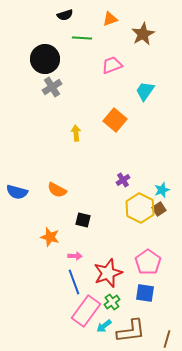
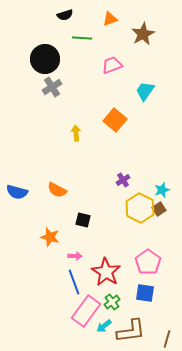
red star: moved 2 px left, 1 px up; rotated 20 degrees counterclockwise
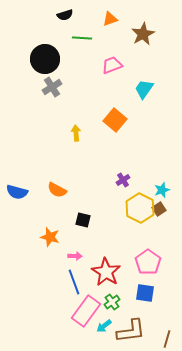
cyan trapezoid: moved 1 px left, 2 px up
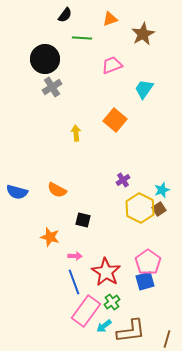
black semicircle: rotated 35 degrees counterclockwise
blue square: moved 12 px up; rotated 24 degrees counterclockwise
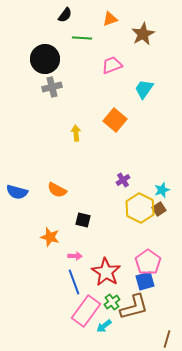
gray cross: rotated 18 degrees clockwise
brown L-shape: moved 3 px right, 24 px up; rotated 8 degrees counterclockwise
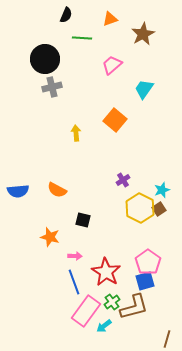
black semicircle: moved 1 px right; rotated 14 degrees counterclockwise
pink trapezoid: rotated 20 degrees counterclockwise
blue semicircle: moved 1 px right, 1 px up; rotated 20 degrees counterclockwise
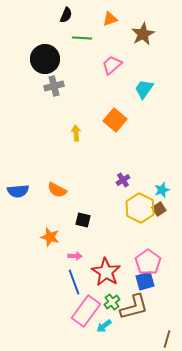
gray cross: moved 2 px right, 1 px up
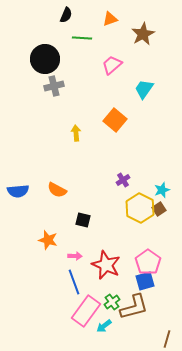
orange star: moved 2 px left, 3 px down
red star: moved 7 px up; rotated 8 degrees counterclockwise
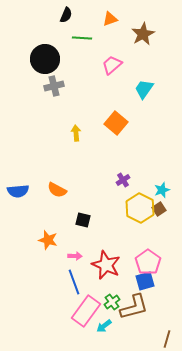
orange square: moved 1 px right, 3 px down
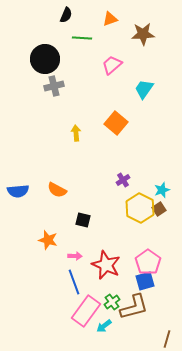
brown star: rotated 25 degrees clockwise
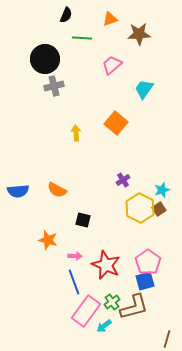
brown star: moved 4 px left
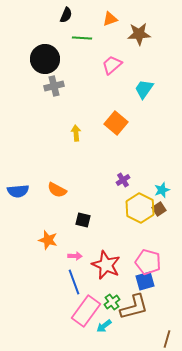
pink pentagon: rotated 20 degrees counterclockwise
